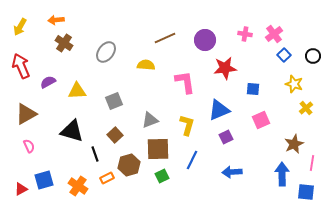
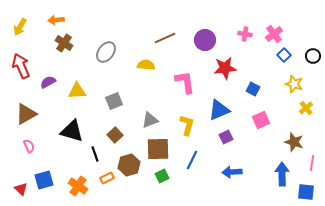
blue square at (253, 89): rotated 24 degrees clockwise
brown star at (294, 144): moved 2 px up; rotated 30 degrees counterclockwise
red triangle at (21, 189): rotated 48 degrees counterclockwise
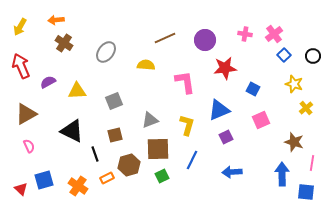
black triangle at (72, 131): rotated 10 degrees clockwise
brown square at (115, 135): rotated 28 degrees clockwise
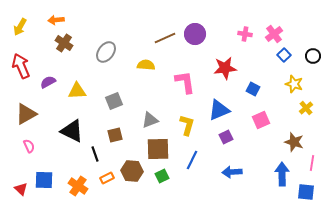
purple circle at (205, 40): moved 10 px left, 6 px up
brown hexagon at (129, 165): moved 3 px right, 6 px down; rotated 20 degrees clockwise
blue square at (44, 180): rotated 18 degrees clockwise
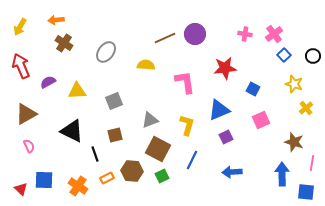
brown square at (158, 149): rotated 30 degrees clockwise
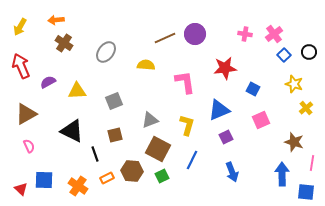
black circle at (313, 56): moved 4 px left, 4 px up
blue arrow at (232, 172): rotated 108 degrees counterclockwise
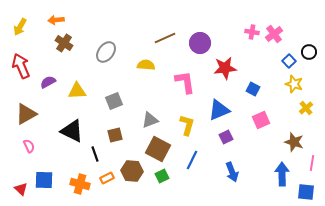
purple circle at (195, 34): moved 5 px right, 9 px down
pink cross at (245, 34): moved 7 px right, 2 px up
blue square at (284, 55): moved 5 px right, 6 px down
orange cross at (78, 186): moved 2 px right, 2 px up; rotated 18 degrees counterclockwise
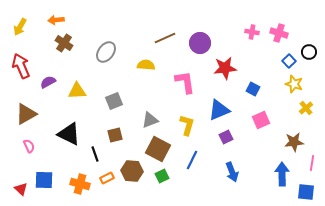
pink cross at (274, 34): moved 5 px right, 1 px up; rotated 36 degrees counterclockwise
black triangle at (72, 131): moved 3 px left, 3 px down
brown star at (294, 142): rotated 24 degrees counterclockwise
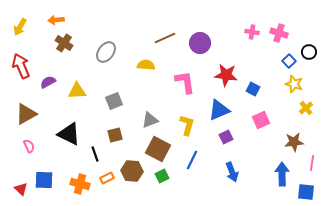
red star at (225, 68): moved 1 px right, 7 px down; rotated 15 degrees clockwise
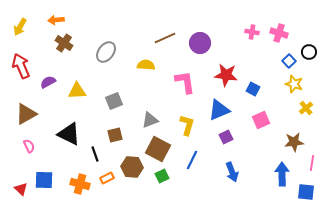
brown hexagon at (132, 171): moved 4 px up
